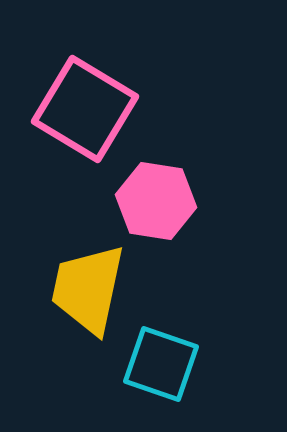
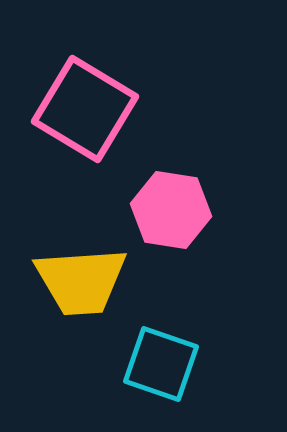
pink hexagon: moved 15 px right, 9 px down
yellow trapezoid: moved 7 px left, 8 px up; rotated 106 degrees counterclockwise
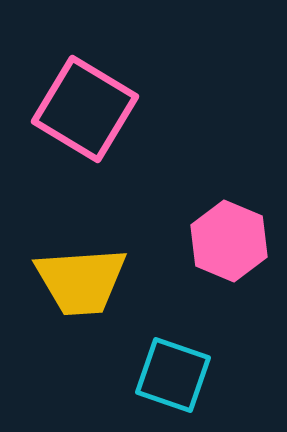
pink hexagon: moved 58 px right, 31 px down; rotated 14 degrees clockwise
cyan square: moved 12 px right, 11 px down
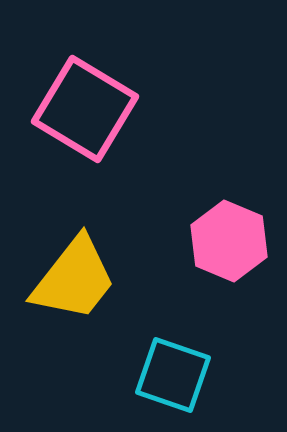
yellow trapezoid: moved 7 px left, 2 px up; rotated 48 degrees counterclockwise
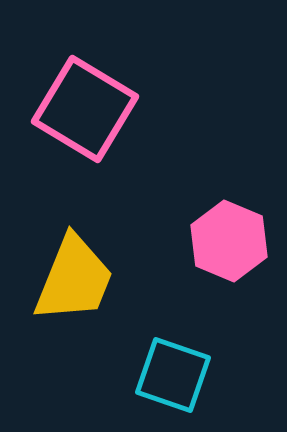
yellow trapezoid: rotated 16 degrees counterclockwise
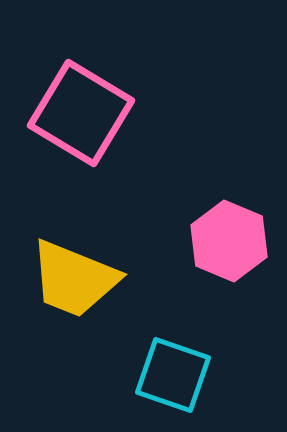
pink square: moved 4 px left, 4 px down
yellow trapezoid: rotated 90 degrees clockwise
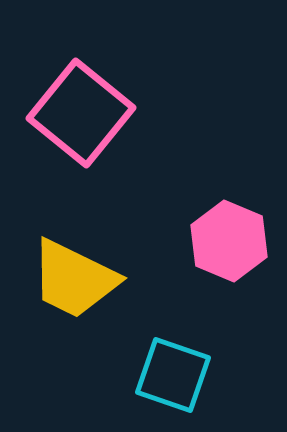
pink square: rotated 8 degrees clockwise
yellow trapezoid: rotated 4 degrees clockwise
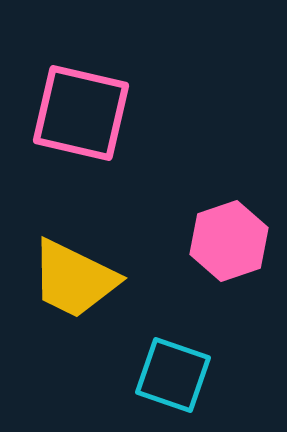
pink square: rotated 26 degrees counterclockwise
pink hexagon: rotated 18 degrees clockwise
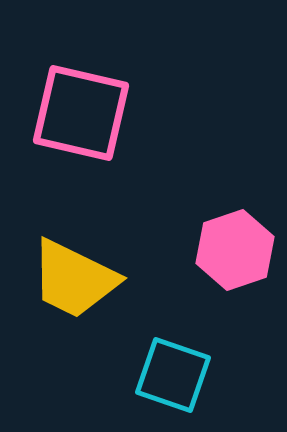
pink hexagon: moved 6 px right, 9 px down
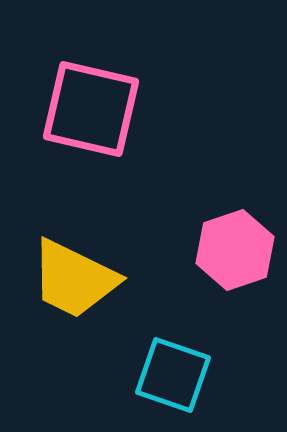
pink square: moved 10 px right, 4 px up
